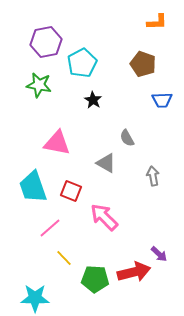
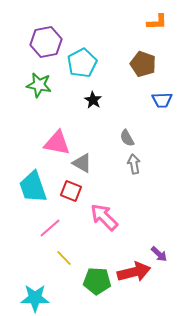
gray triangle: moved 24 px left
gray arrow: moved 19 px left, 12 px up
green pentagon: moved 2 px right, 2 px down
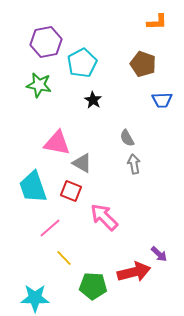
green pentagon: moved 4 px left, 5 px down
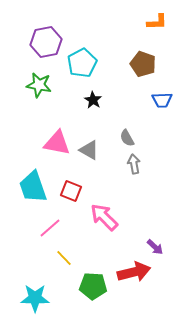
gray triangle: moved 7 px right, 13 px up
purple arrow: moved 4 px left, 7 px up
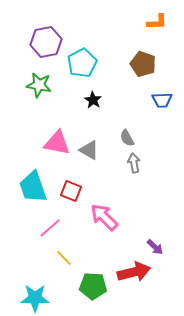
gray arrow: moved 1 px up
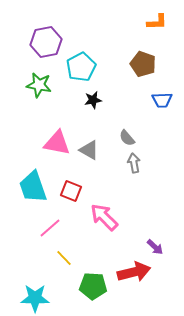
cyan pentagon: moved 1 px left, 4 px down
black star: rotated 30 degrees clockwise
gray semicircle: rotated 12 degrees counterclockwise
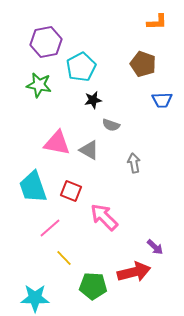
gray semicircle: moved 16 px left, 13 px up; rotated 30 degrees counterclockwise
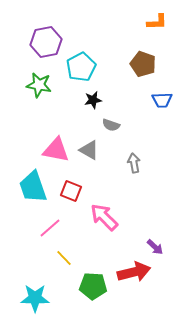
pink triangle: moved 1 px left, 7 px down
